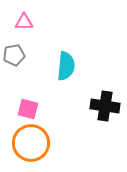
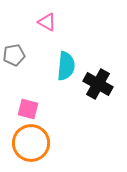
pink triangle: moved 23 px right; rotated 30 degrees clockwise
black cross: moved 7 px left, 22 px up; rotated 20 degrees clockwise
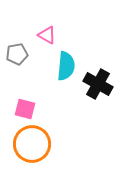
pink triangle: moved 13 px down
gray pentagon: moved 3 px right, 1 px up
pink square: moved 3 px left
orange circle: moved 1 px right, 1 px down
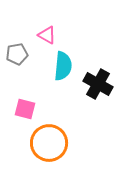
cyan semicircle: moved 3 px left
orange circle: moved 17 px right, 1 px up
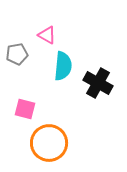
black cross: moved 1 px up
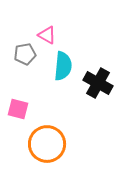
gray pentagon: moved 8 px right
pink square: moved 7 px left
orange circle: moved 2 px left, 1 px down
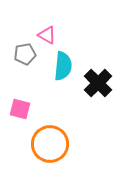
black cross: rotated 16 degrees clockwise
pink square: moved 2 px right
orange circle: moved 3 px right
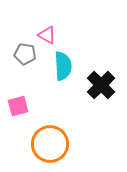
gray pentagon: rotated 20 degrees clockwise
cyan semicircle: rotated 8 degrees counterclockwise
black cross: moved 3 px right, 2 px down
pink square: moved 2 px left, 3 px up; rotated 30 degrees counterclockwise
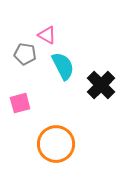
cyan semicircle: rotated 24 degrees counterclockwise
pink square: moved 2 px right, 3 px up
orange circle: moved 6 px right
